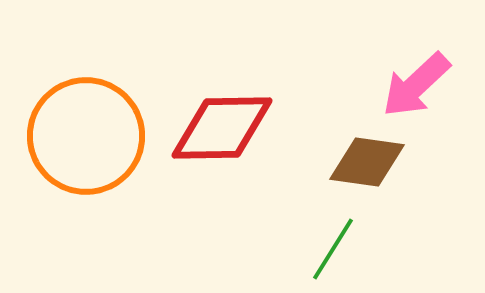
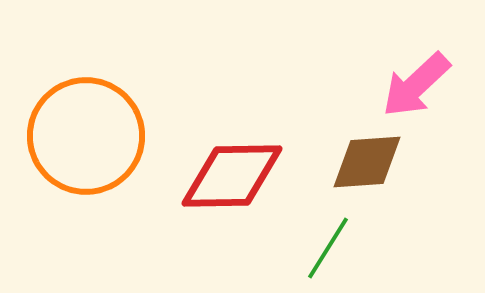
red diamond: moved 10 px right, 48 px down
brown diamond: rotated 12 degrees counterclockwise
green line: moved 5 px left, 1 px up
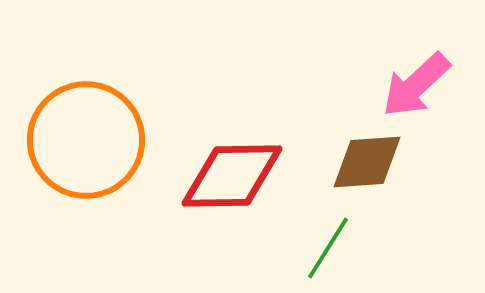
orange circle: moved 4 px down
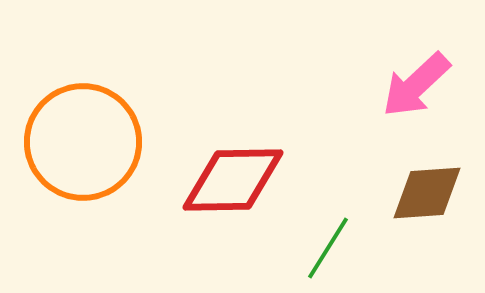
orange circle: moved 3 px left, 2 px down
brown diamond: moved 60 px right, 31 px down
red diamond: moved 1 px right, 4 px down
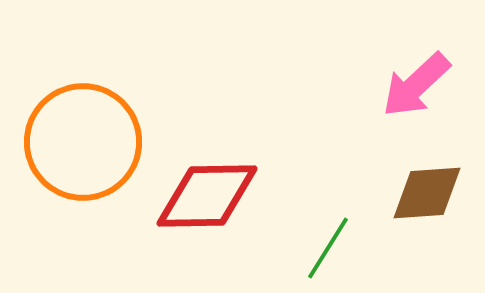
red diamond: moved 26 px left, 16 px down
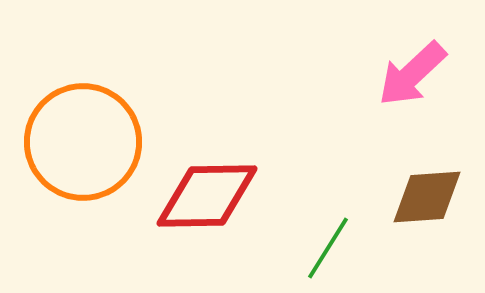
pink arrow: moved 4 px left, 11 px up
brown diamond: moved 4 px down
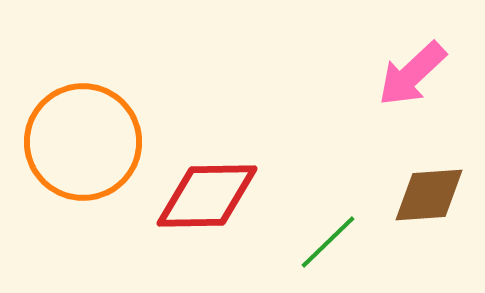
brown diamond: moved 2 px right, 2 px up
green line: moved 6 px up; rotated 14 degrees clockwise
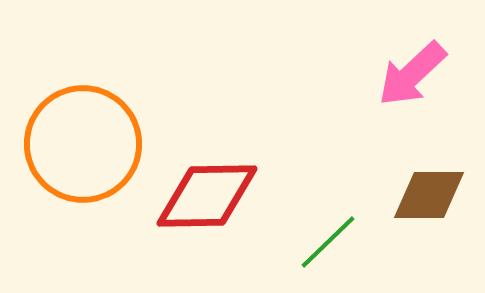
orange circle: moved 2 px down
brown diamond: rotated 4 degrees clockwise
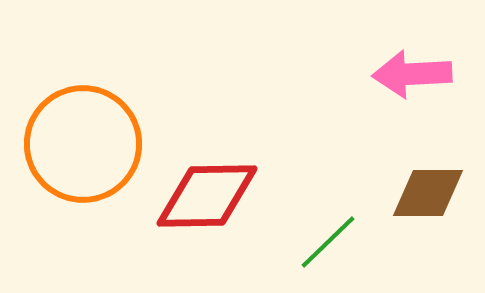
pink arrow: rotated 40 degrees clockwise
brown diamond: moved 1 px left, 2 px up
